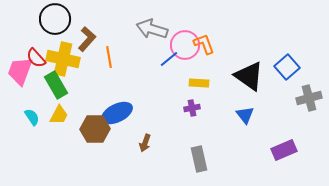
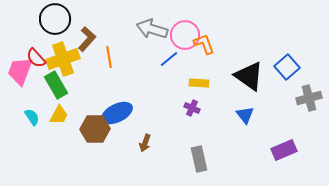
pink circle: moved 10 px up
yellow cross: rotated 32 degrees counterclockwise
purple cross: rotated 35 degrees clockwise
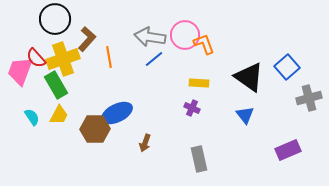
gray arrow: moved 2 px left, 8 px down; rotated 8 degrees counterclockwise
blue line: moved 15 px left
black triangle: moved 1 px down
purple rectangle: moved 4 px right
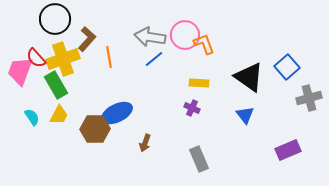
gray rectangle: rotated 10 degrees counterclockwise
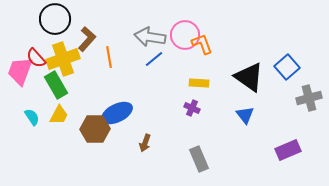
orange L-shape: moved 2 px left
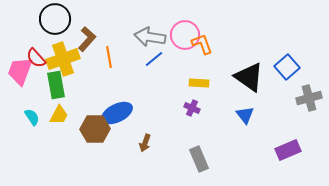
green rectangle: rotated 20 degrees clockwise
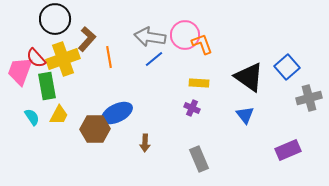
green rectangle: moved 9 px left, 1 px down
brown arrow: rotated 18 degrees counterclockwise
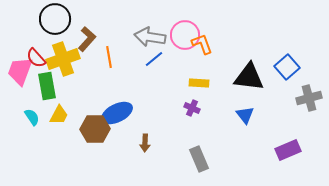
black triangle: rotated 28 degrees counterclockwise
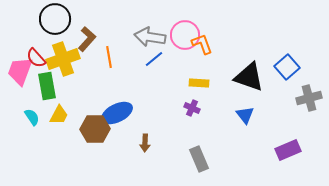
black triangle: rotated 12 degrees clockwise
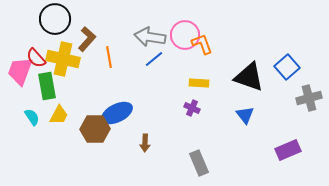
yellow cross: rotated 32 degrees clockwise
gray rectangle: moved 4 px down
